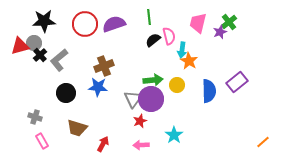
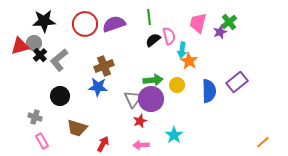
black circle: moved 6 px left, 3 px down
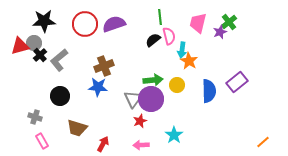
green line: moved 11 px right
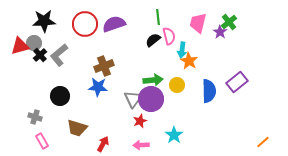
green line: moved 2 px left
purple star: rotated 16 degrees counterclockwise
gray L-shape: moved 5 px up
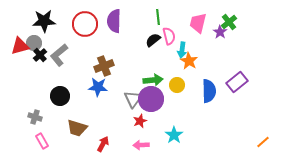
purple semicircle: moved 3 px up; rotated 70 degrees counterclockwise
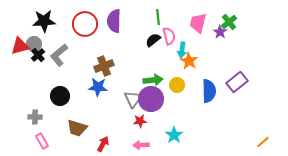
gray circle: moved 1 px down
black cross: moved 2 px left
gray cross: rotated 16 degrees counterclockwise
red star: rotated 16 degrees clockwise
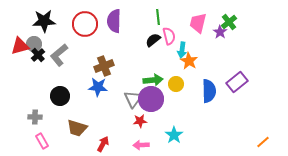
yellow circle: moved 1 px left, 1 px up
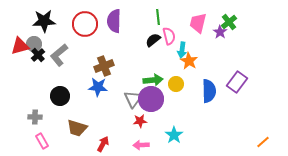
purple rectangle: rotated 15 degrees counterclockwise
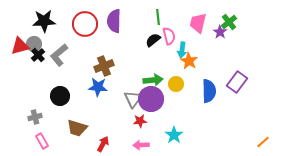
gray cross: rotated 16 degrees counterclockwise
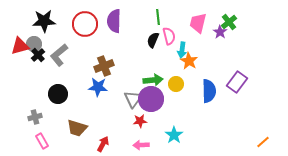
black semicircle: rotated 28 degrees counterclockwise
black circle: moved 2 px left, 2 px up
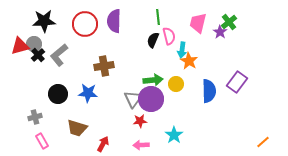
brown cross: rotated 12 degrees clockwise
blue star: moved 10 px left, 6 px down
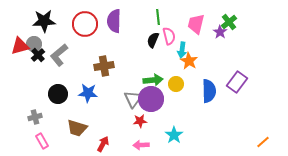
pink trapezoid: moved 2 px left, 1 px down
